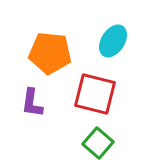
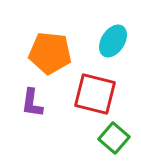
green square: moved 16 px right, 5 px up
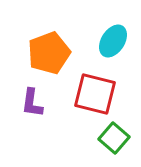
orange pentagon: moved 1 px left; rotated 27 degrees counterclockwise
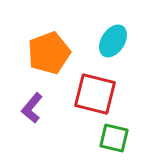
purple L-shape: moved 5 px down; rotated 32 degrees clockwise
green square: rotated 28 degrees counterclockwise
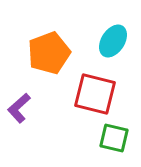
purple L-shape: moved 13 px left; rotated 8 degrees clockwise
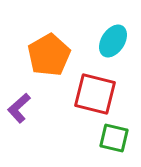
orange pentagon: moved 2 px down; rotated 9 degrees counterclockwise
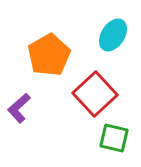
cyan ellipse: moved 6 px up
red square: rotated 33 degrees clockwise
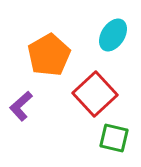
purple L-shape: moved 2 px right, 2 px up
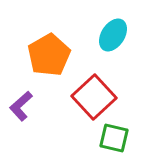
red square: moved 1 px left, 3 px down
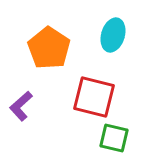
cyan ellipse: rotated 16 degrees counterclockwise
orange pentagon: moved 7 px up; rotated 9 degrees counterclockwise
red square: rotated 33 degrees counterclockwise
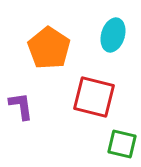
purple L-shape: rotated 124 degrees clockwise
green square: moved 8 px right, 6 px down
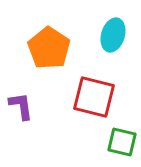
green square: moved 2 px up
